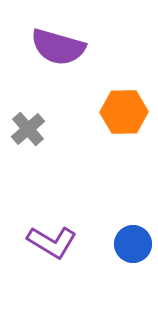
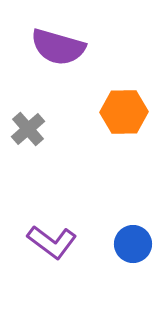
purple L-shape: rotated 6 degrees clockwise
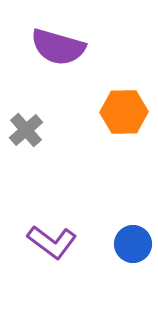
gray cross: moved 2 px left, 1 px down
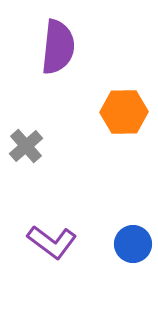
purple semicircle: rotated 100 degrees counterclockwise
gray cross: moved 16 px down
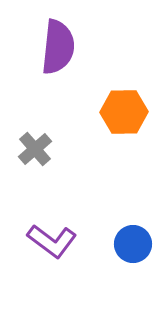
gray cross: moved 9 px right, 3 px down
purple L-shape: moved 1 px up
